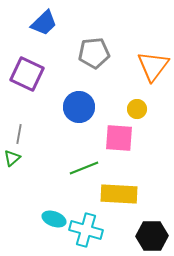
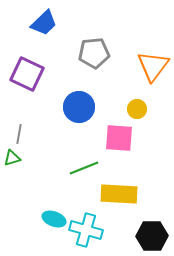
green triangle: rotated 24 degrees clockwise
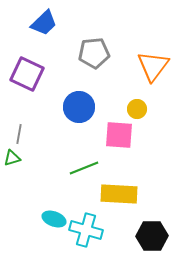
pink square: moved 3 px up
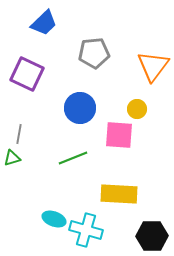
blue circle: moved 1 px right, 1 px down
green line: moved 11 px left, 10 px up
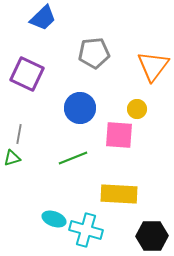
blue trapezoid: moved 1 px left, 5 px up
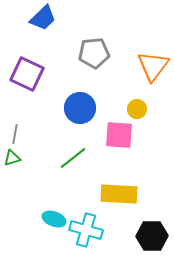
gray line: moved 4 px left
green line: rotated 16 degrees counterclockwise
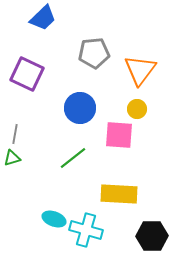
orange triangle: moved 13 px left, 4 px down
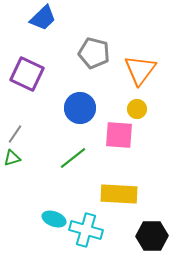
gray pentagon: rotated 20 degrees clockwise
gray line: rotated 24 degrees clockwise
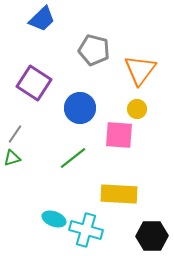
blue trapezoid: moved 1 px left, 1 px down
gray pentagon: moved 3 px up
purple square: moved 7 px right, 9 px down; rotated 8 degrees clockwise
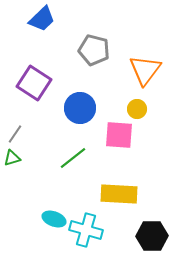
orange triangle: moved 5 px right
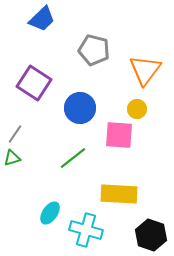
cyan ellipse: moved 4 px left, 6 px up; rotated 75 degrees counterclockwise
black hexagon: moved 1 px left, 1 px up; rotated 20 degrees clockwise
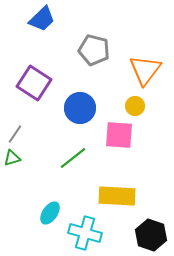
yellow circle: moved 2 px left, 3 px up
yellow rectangle: moved 2 px left, 2 px down
cyan cross: moved 1 px left, 3 px down
